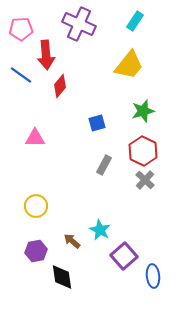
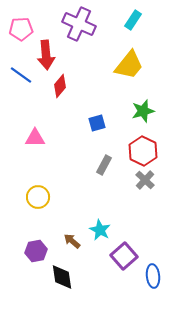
cyan rectangle: moved 2 px left, 1 px up
yellow circle: moved 2 px right, 9 px up
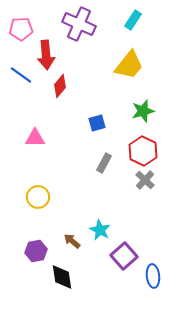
gray rectangle: moved 2 px up
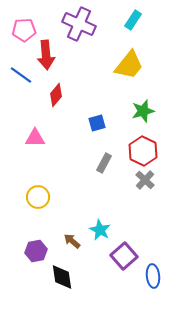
pink pentagon: moved 3 px right, 1 px down
red diamond: moved 4 px left, 9 px down
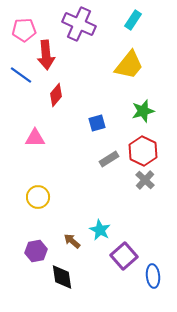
gray rectangle: moved 5 px right, 4 px up; rotated 30 degrees clockwise
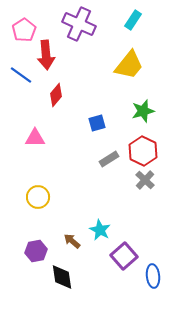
pink pentagon: rotated 30 degrees counterclockwise
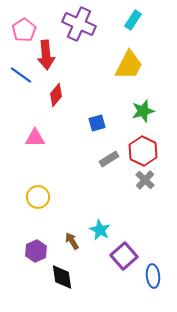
yellow trapezoid: rotated 12 degrees counterclockwise
brown arrow: rotated 18 degrees clockwise
purple hexagon: rotated 15 degrees counterclockwise
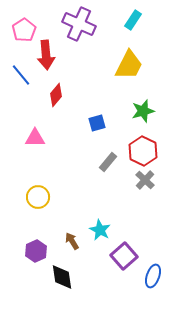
blue line: rotated 15 degrees clockwise
gray rectangle: moved 1 px left, 3 px down; rotated 18 degrees counterclockwise
blue ellipse: rotated 25 degrees clockwise
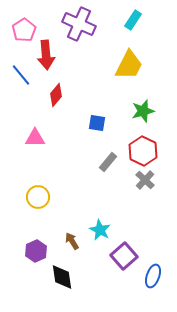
blue square: rotated 24 degrees clockwise
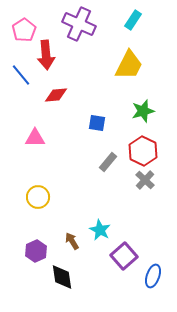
red diamond: rotated 45 degrees clockwise
